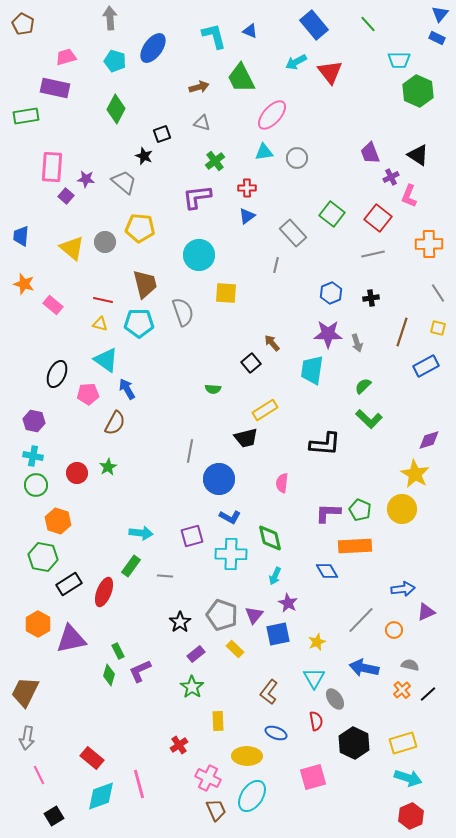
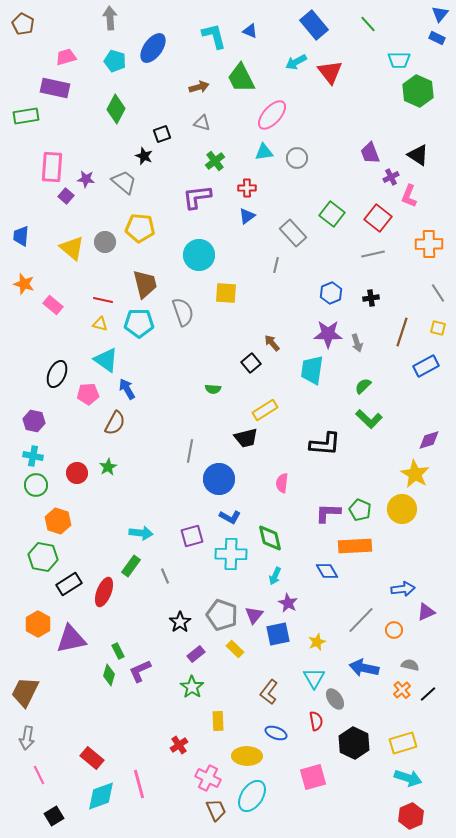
gray line at (165, 576): rotated 63 degrees clockwise
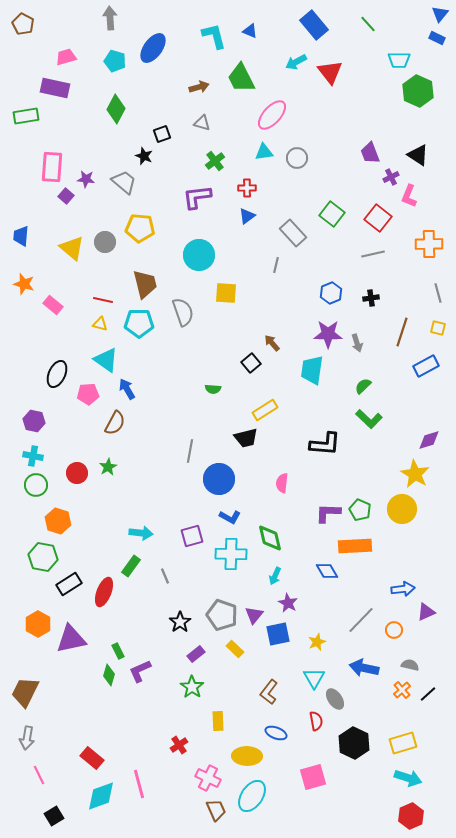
gray line at (438, 293): rotated 18 degrees clockwise
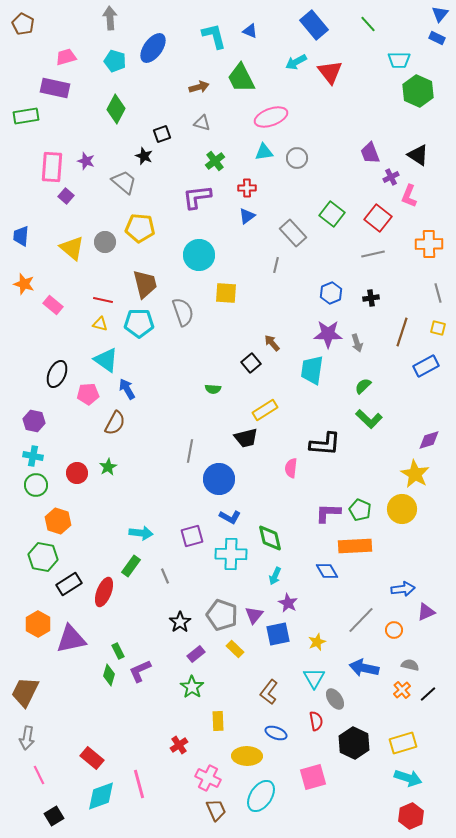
pink ellipse at (272, 115): moved 1 px left, 2 px down; rotated 28 degrees clockwise
purple star at (86, 179): moved 18 px up; rotated 12 degrees clockwise
pink semicircle at (282, 483): moved 9 px right, 15 px up
cyan ellipse at (252, 796): moved 9 px right
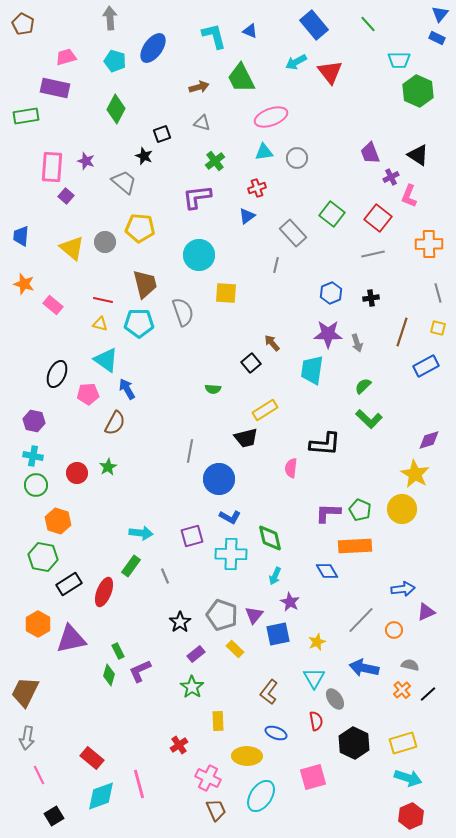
red cross at (247, 188): moved 10 px right; rotated 18 degrees counterclockwise
purple star at (288, 603): moved 2 px right, 1 px up
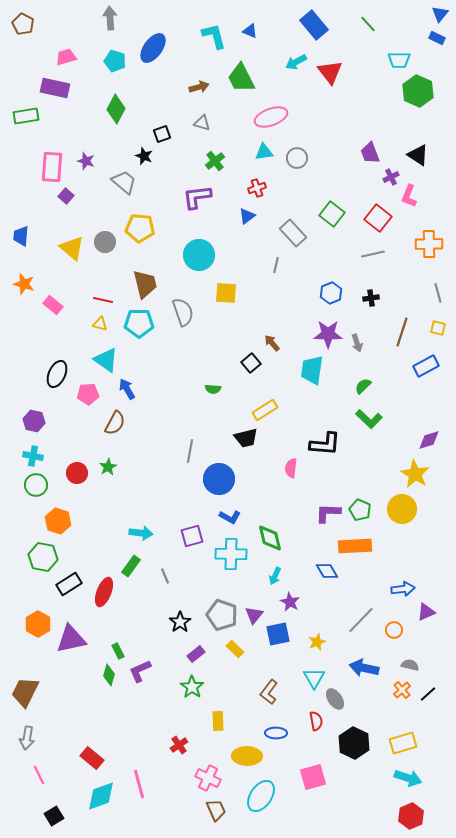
blue ellipse at (276, 733): rotated 20 degrees counterclockwise
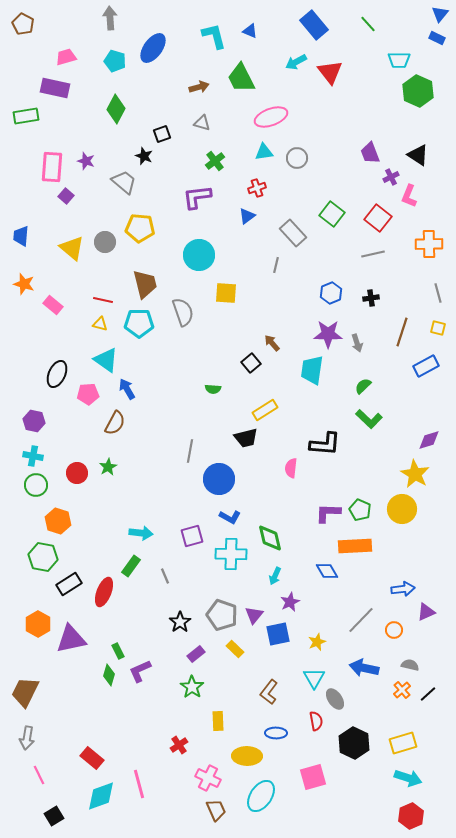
purple star at (290, 602): rotated 18 degrees clockwise
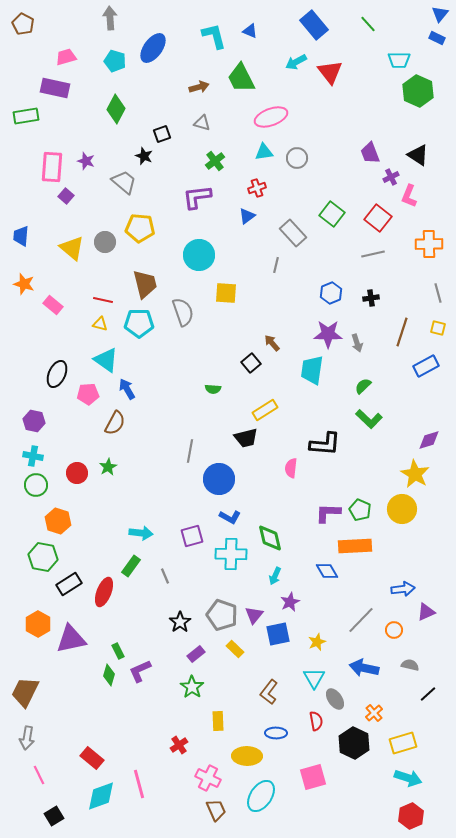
orange cross at (402, 690): moved 28 px left, 23 px down
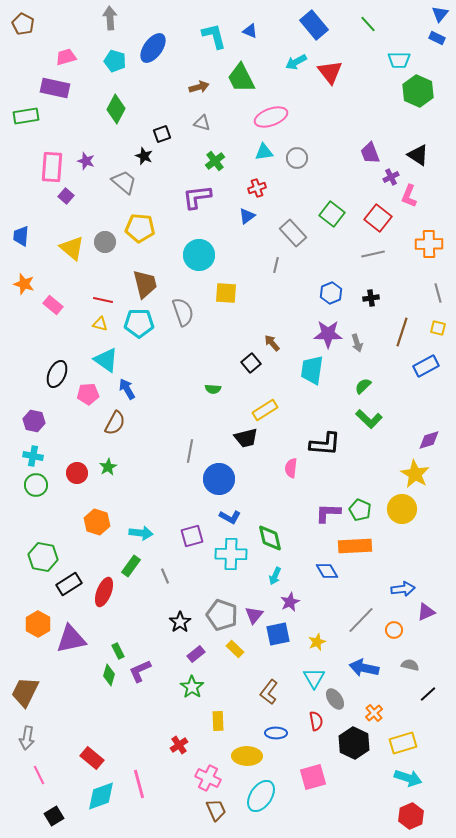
orange hexagon at (58, 521): moved 39 px right, 1 px down
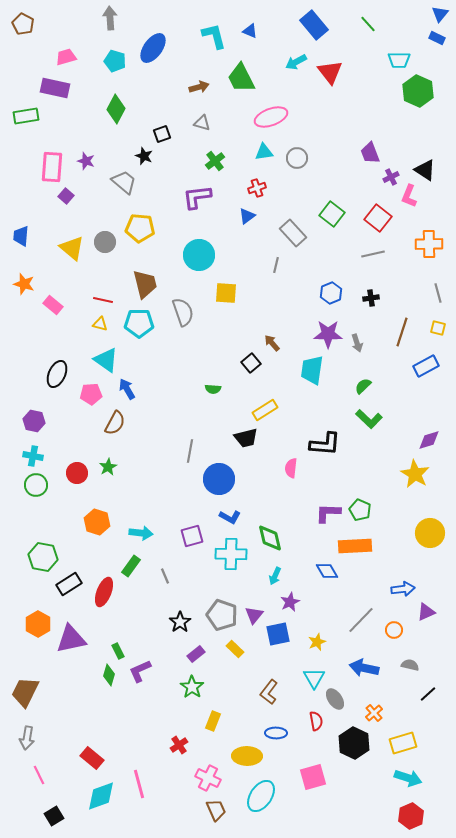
black triangle at (418, 155): moved 7 px right, 15 px down
pink pentagon at (88, 394): moved 3 px right
yellow circle at (402, 509): moved 28 px right, 24 px down
yellow rectangle at (218, 721): moved 5 px left; rotated 24 degrees clockwise
